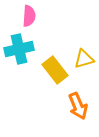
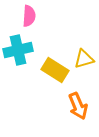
cyan cross: moved 1 px left, 1 px down
yellow rectangle: rotated 20 degrees counterclockwise
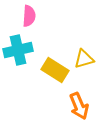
orange arrow: moved 1 px right
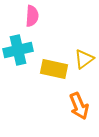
pink semicircle: moved 3 px right
yellow triangle: rotated 20 degrees counterclockwise
yellow rectangle: moved 1 px left, 1 px up; rotated 20 degrees counterclockwise
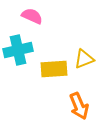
pink semicircle: rotated 70 degrees counterclockwise
yellow triangle: rotated 15 degrees clockwise
yellow rectangle: rotated 16 degrees counterclockwise
